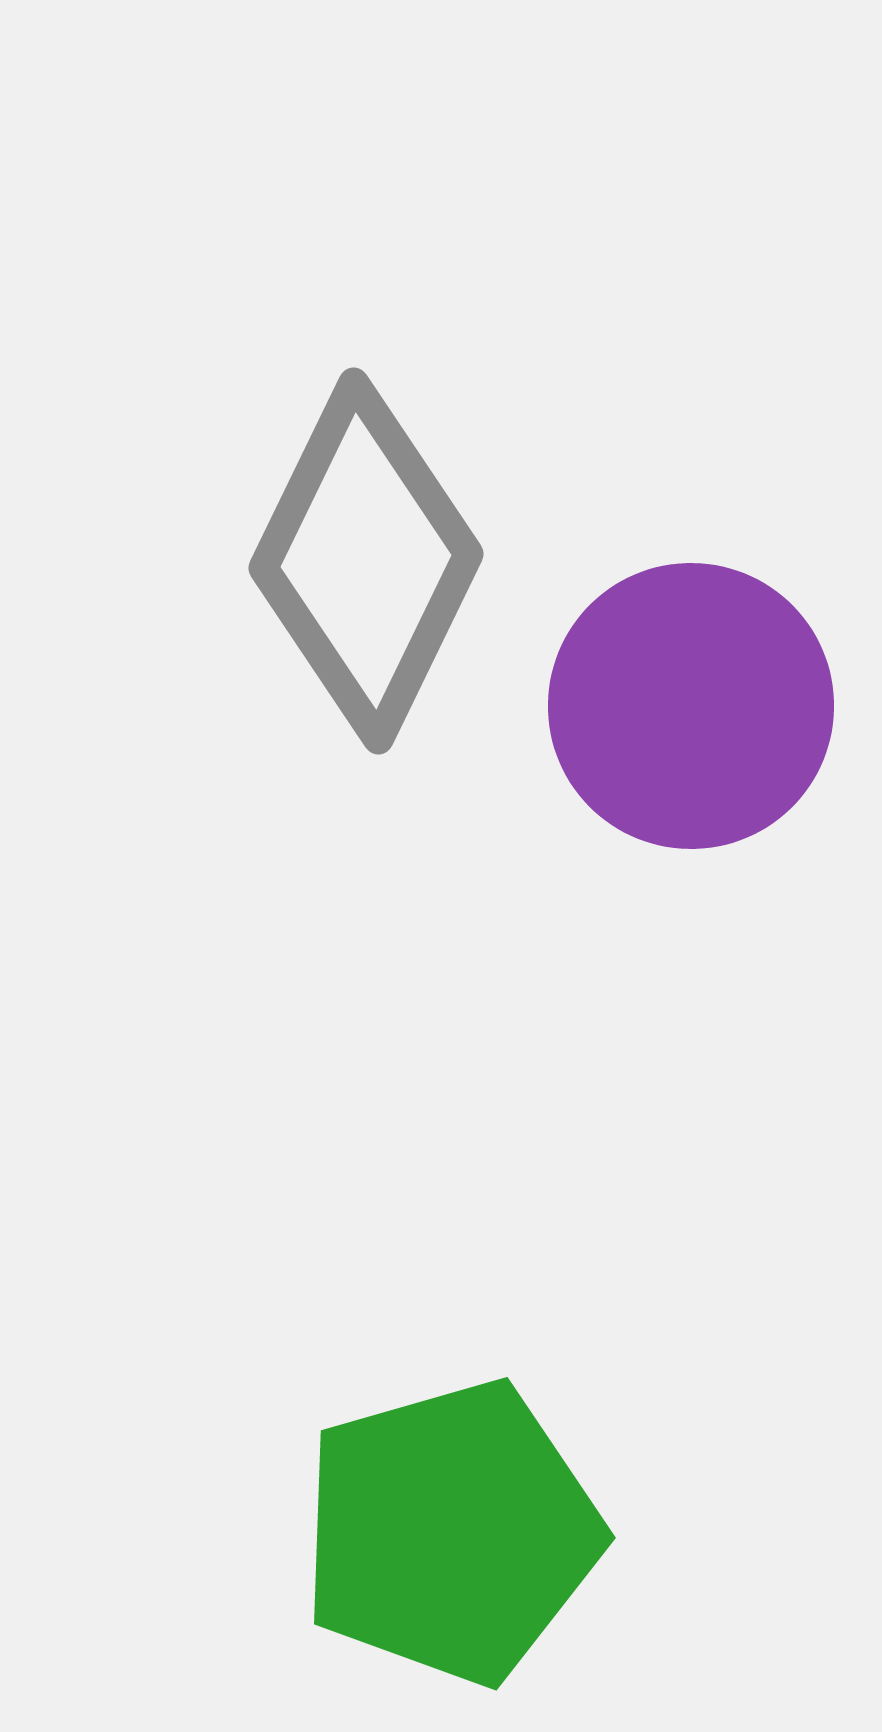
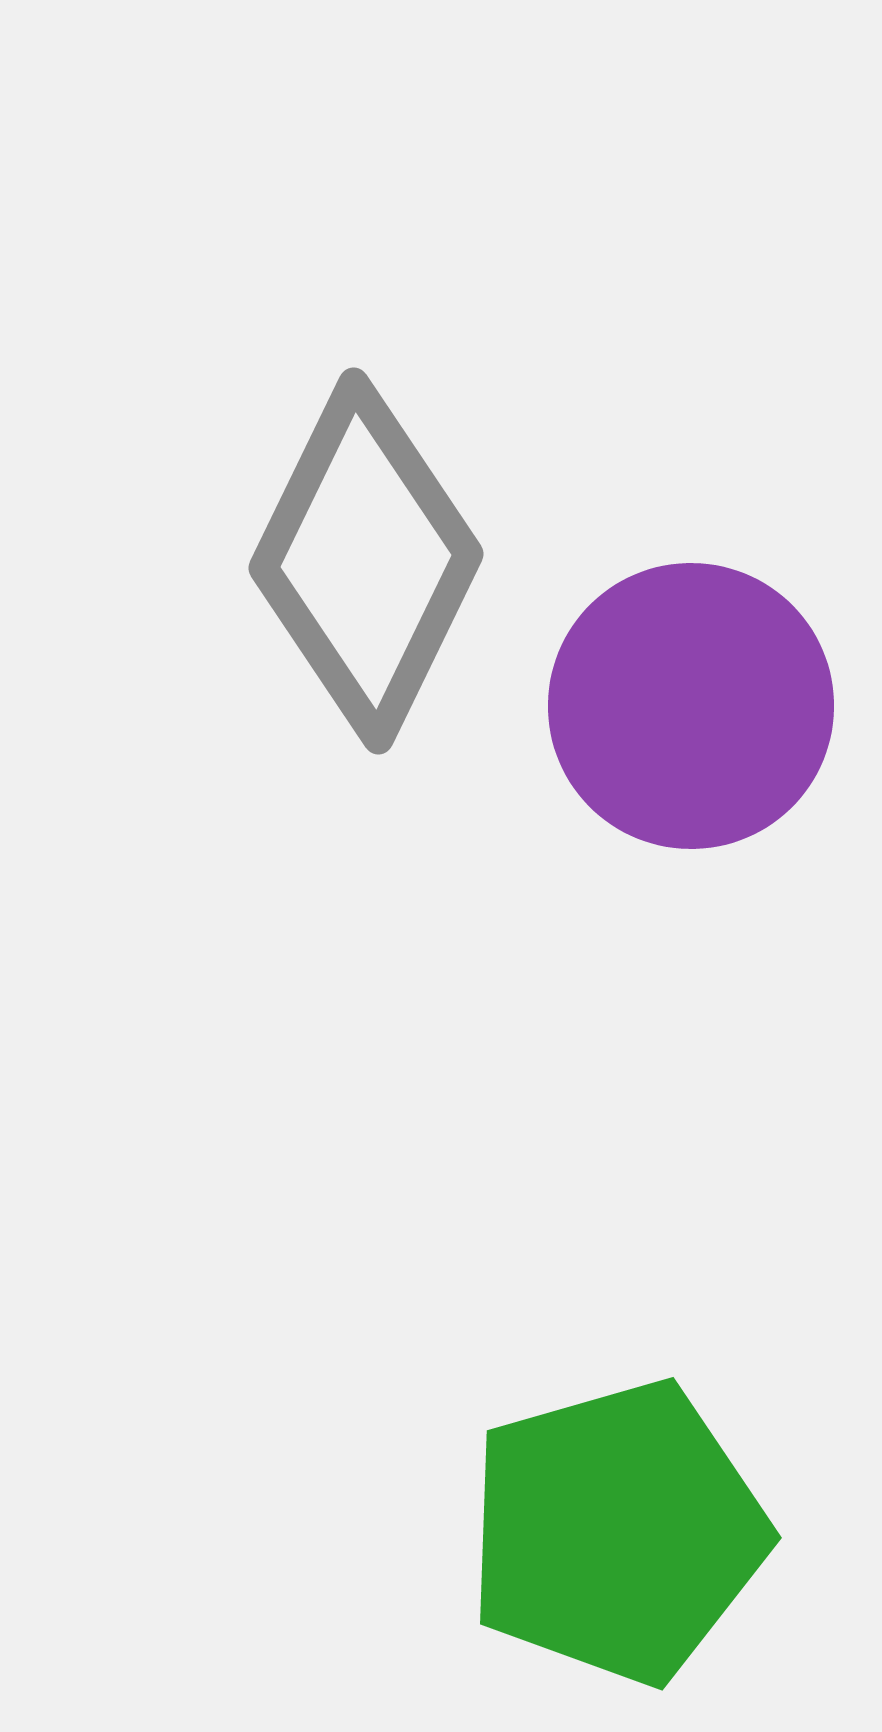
green pentagon: moved 166 px right
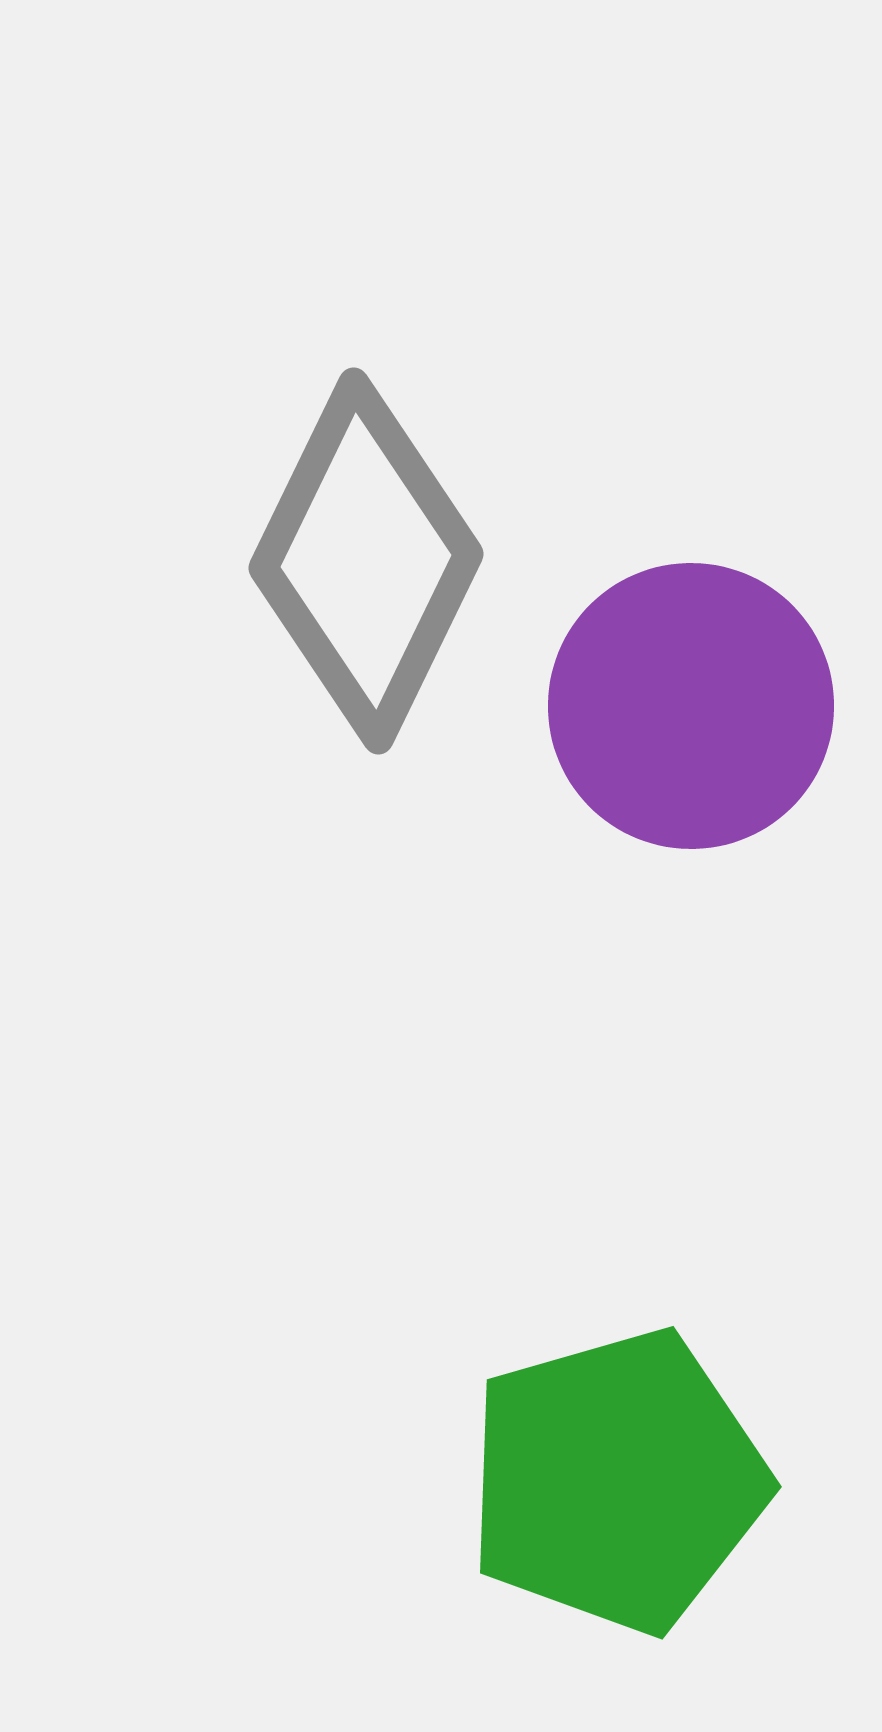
green pentagon: moved 51 px up
